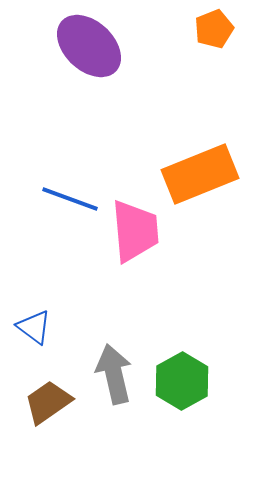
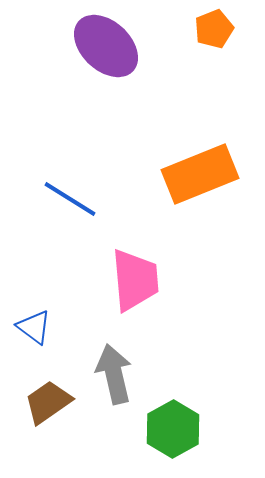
purple ellipse: moved 17 px right
blue line: rotated 12 degrees clockwise
pink trapezoid: moved 49 px down
green hexagon: moved 9 px left, 48 px down
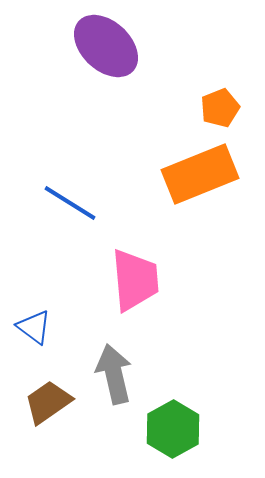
orange pentagon: moved 6 px right, 79 px down
blue line: moved 4 px down
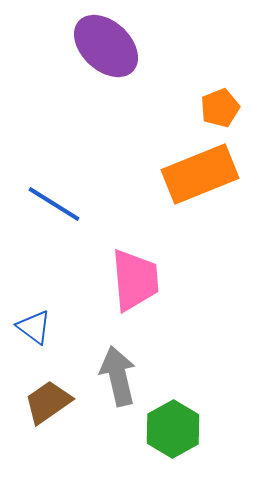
blue line: moved 16 px left, 1 px down
gray arrow: moved 4 px right, 2 px down
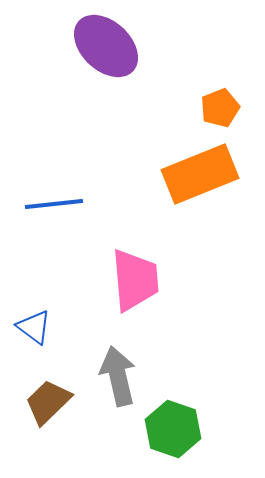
blue line: rotated 38 degrees counterclockwise
brown trapezoid: rotated 9 degrees counterclockwise
green hexagon: rotated 12 degrees counterclockwise
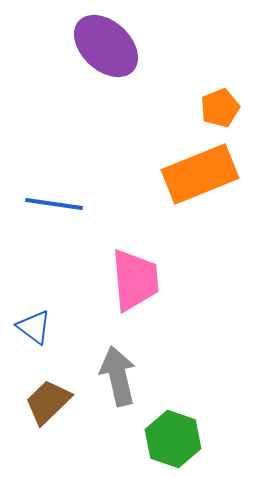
blue line: rotated 14 degrees clockwise
green hexagon: moved 10 px down
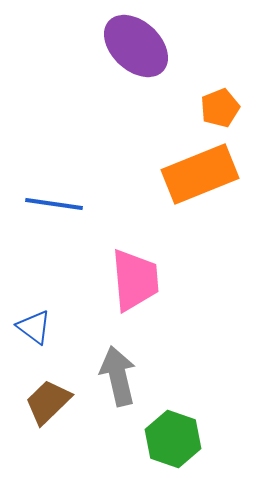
purple ellipse: moved 30 px right
